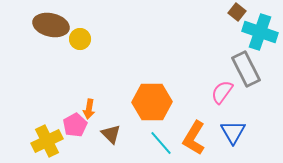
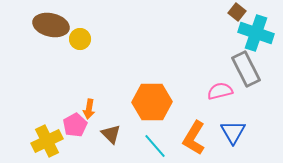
cyan cross: moved 4 px left, 1 px down
pink semicircle: moved 2 px left, 1 px up; rotated 40 degrees clockwise
cyan line: moved 6 px left, 3 px down
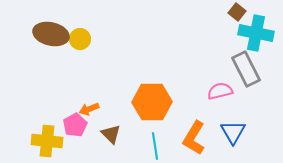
brown ellipse: moved 9 px down
cyan cross: rotated 8 degrees counterclockwise
orange arrow: rotated 60 degrees clockwise
yellow cross: rotated 32 degrees clockwise
cyan line: rotated 32 degrees clockwise
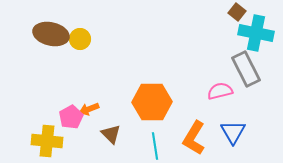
pink pentagon: moved 4 px left, 8 px up
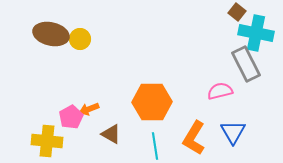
gray rectangle: moved 5 px up
brown triangle: rotated 15 degrees counterclockwise
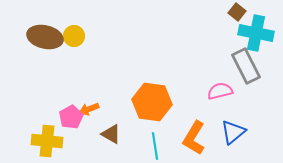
brown ellipse: moved 6 px left, 3 px down
yellow circle: moved 6 px left, 3 px up
gray rectangle: moved 2 px down
orange hexagon: rotated 9 degrees clockwise
blue triangle: rotated 20 degrees clockwise
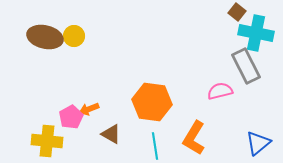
blue triangle: moved 25 px right, 11 px down
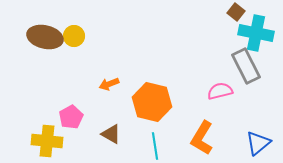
brown square: moved 1 px left
orange hexagon: rotated 6 degrees clockwise
orange arrow: moved 20 px right, 25 px up
orange L-shape: moved 8 px right
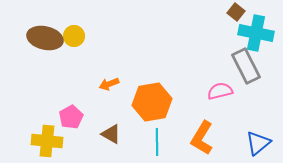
brown ellipse: moved 1 px down
orange hexagon: rotated 24 degrees counterclockwise
cyan line: moved 2 px right, 4 px up; rotated 8 degrees clockwise
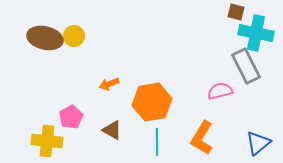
brown square: rotated 24 degrees counterclockwise
brown triangle: moved 1 px right, 4 px up
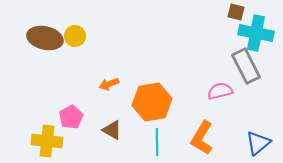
yellow circle: moved 1 px right
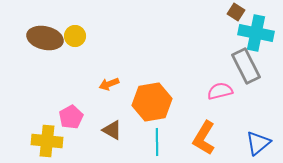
brown square: rotated 18 degrees clockwise
orange L-shape: moved 2 px right
